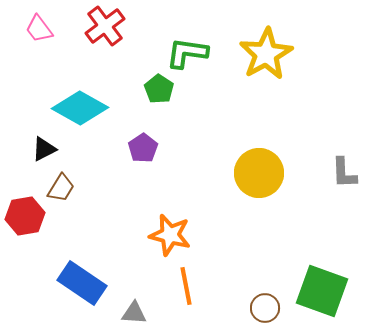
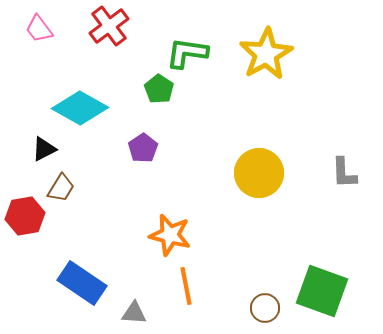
red cross: moved 4 px right
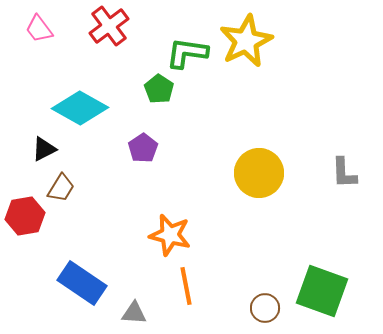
yellow star: moved 20 px left, 13 px up; rotated 4 degrees clockwise
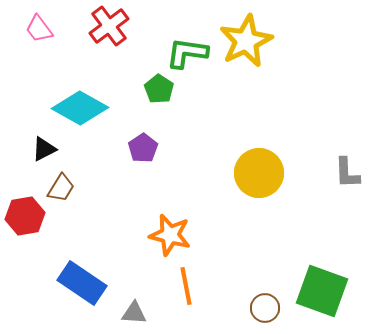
gray L-shape: moved 3 px right
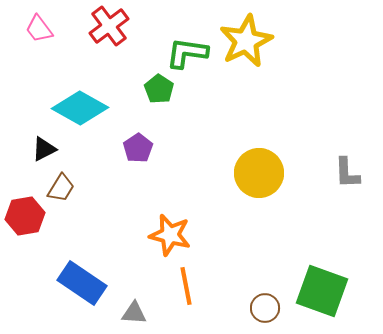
purple pentagon: moved 5 px left
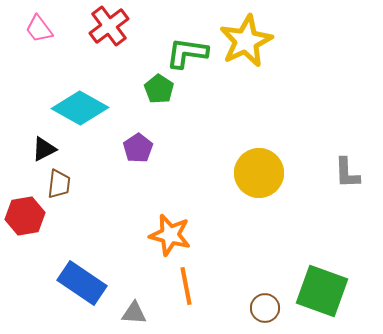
brown trapezoid: moved 2 px left, 4 px up; rotated 24 degrees counterclockwise
